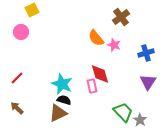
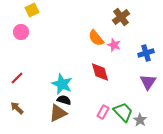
red diamond: moved 2 px up
pink rectangle: moved 11 px right, 26 px down; rotated 40 degrees clockwise
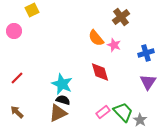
pink circle: moved 7 px left, 1 px up
black semicircle: moved 1 px left
brown arrow: moved 4 px down
pink rectangle: rotated 24 degrees clockwise
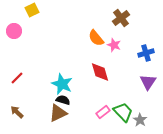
brown cross: moved 1 px down
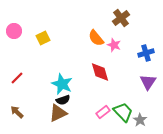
yellow square: moved 11 px right, 28 px down
black semicircle: rotated 144 degrees clockwise
